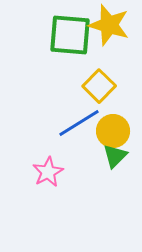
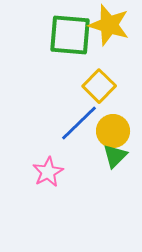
blue line: rotated 12 degrees counterclockwise
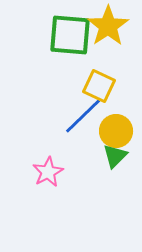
yellow star: moved 1 px left, 1 px down; rotated 21 degrees clockwise
yellow square: rotated 20 degrees counterclockwise
blue line: moved 4 px right, 7 px up
yellow circle: moved 3 px right
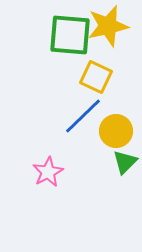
yellow star: rotated 21 degrees clockwise
yellow square: moved 3 px left, 9 px up
green triangle: moved 10 px right, 6 px down
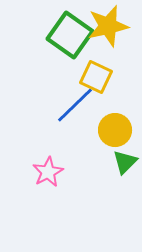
green square: rotated 30 degrees clockwise
blue line: moved 8 px left, 11 px up
yellow circle: moved 1 px left, 1 px up
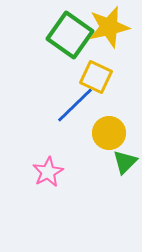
yellow star: moved 1 px right, 1 px down
yellow circle: moved 6 px left, 3 px down
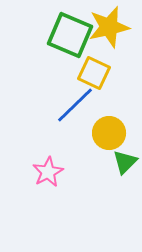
green square: rotated 12 degrees counterclockwise
yellow square: moved 2 px left, 4 px up
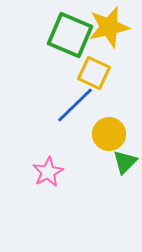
yellow circle: moved 1 px down
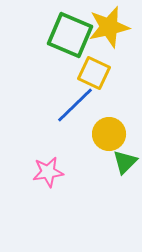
pink star: rotated 20 degrees clockwise
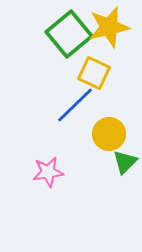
green square: moved 1 px left, 1 px up; rotated 27 degrees clockwise
